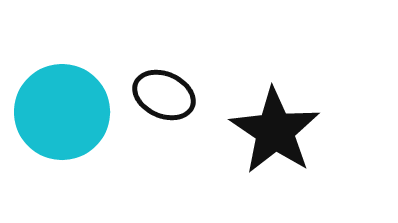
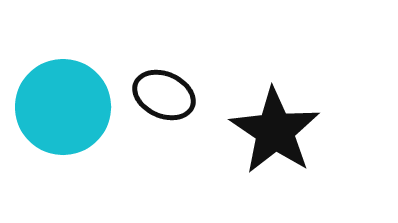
cyan circle: moved 1 px right, 5 px up
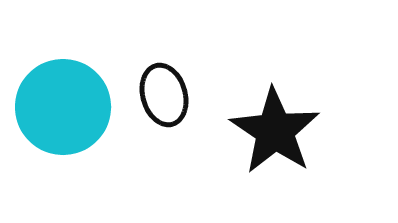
black ellipse: rotated 50 degrees clockwise
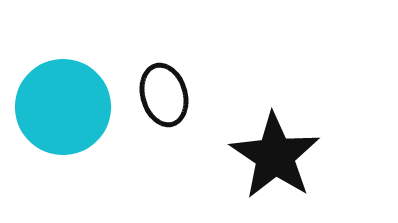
black star: moved 25 px down
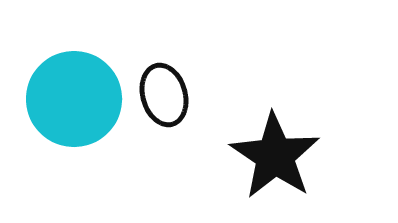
cyan circle: moved 11 px right, 8 px up
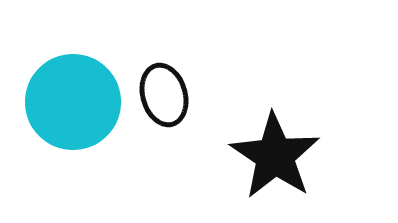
cyan circle: moved 1 px left, 3 px down
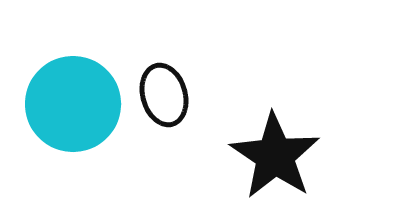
cyan circle: moved 2 px down
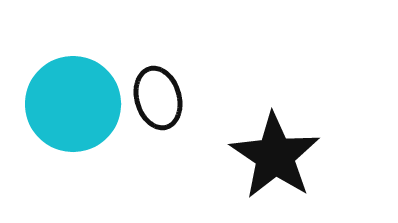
black ellipse: moved 6 px left, 3 px down
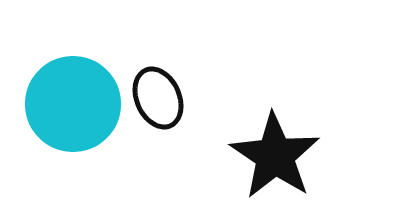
black ellipse: rotated 8 degrees counterclockwise
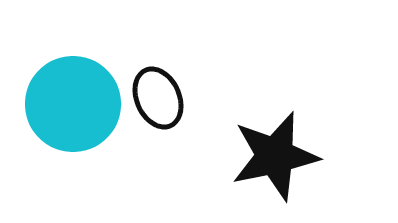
black star: rotated 26 degrees clockwise
